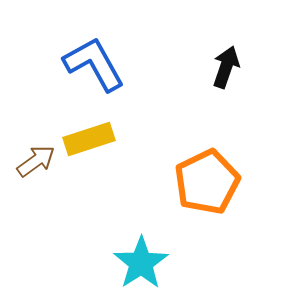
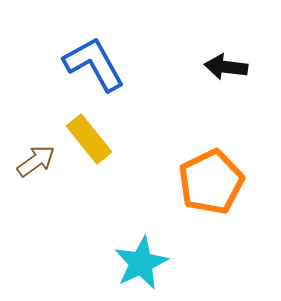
black arrow: rotated 102 degrees counterclockwise
yellow rectangle: rotated 69 degrees clockwise
orange pentagon: moved 4 px right
cyan star: rotated 8 degrees clockwise
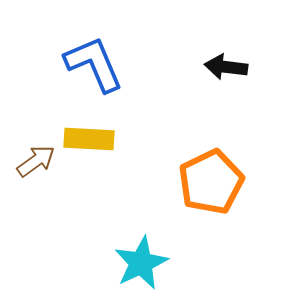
blue L-shape: rotated 6 degrees clockwise
yellow rectangle: rotated 48 degrees counterclockwise
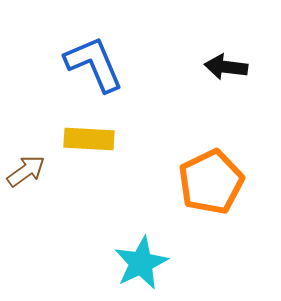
brown arrow: moved 10 px left, 10 px down
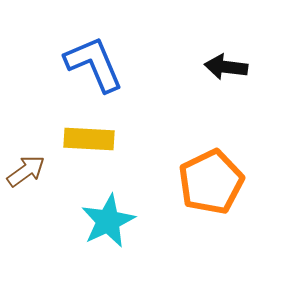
cyan star: moved 33 px left, 42 px up
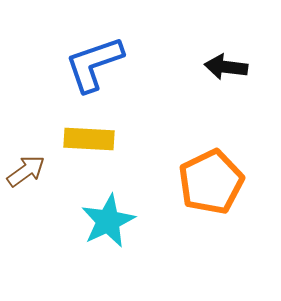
blue L-shape: rotated 86 degrees counterclockwise
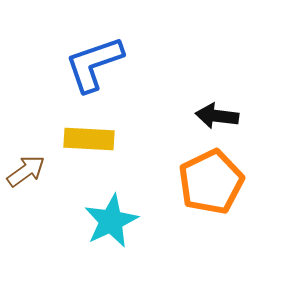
black arrow: moved 9 px left, 49 px down
cyan star: moved 3 px right
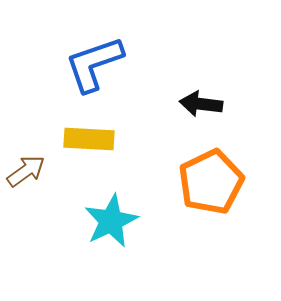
black arrow: moved 16 px left, 12 px up
